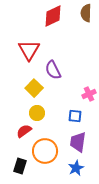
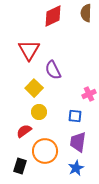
yellow circle: moved 2 px right, 1 px up
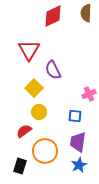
blue star: moved 3 px right, 3 px up
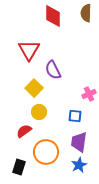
red diamond: rotated 65 degrees counterclockwise
purple trapezoid: moved 1 px right
orange circle: moved 1 px right, 1 px down
black rectangle: moved 1 px left, 1 px down
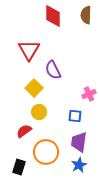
brown semicircle: moved 2 px down
